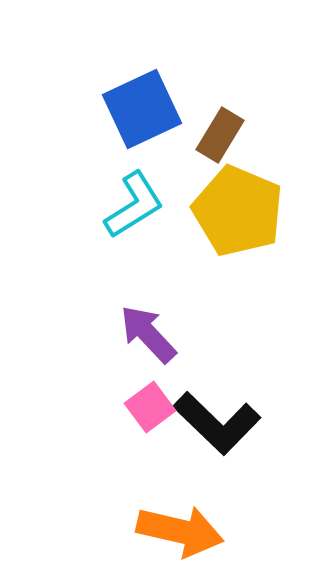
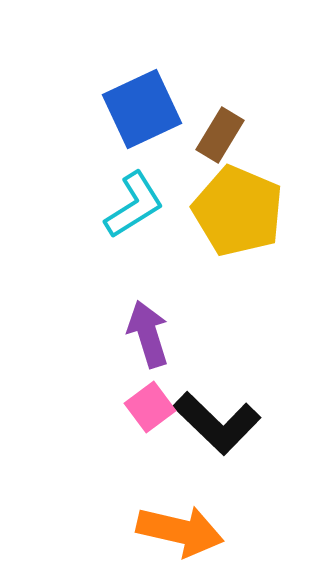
purple arrow: rotated 26 degrees clockwise
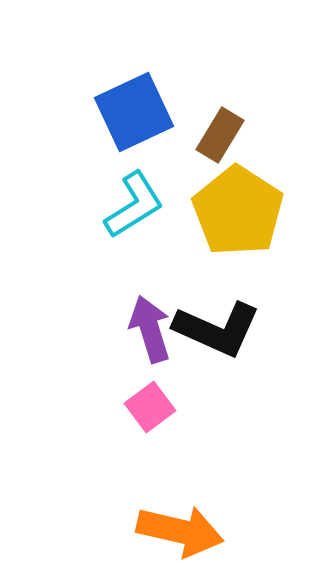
blue square: moved 8 px left, 3 px down
yellow pentagon: rotated 10 degrees clockwise
purple arrow: moved 2 px right, 5 px up
black L-shape: moved 94 px up; rotated 20 degrees counterclockwise
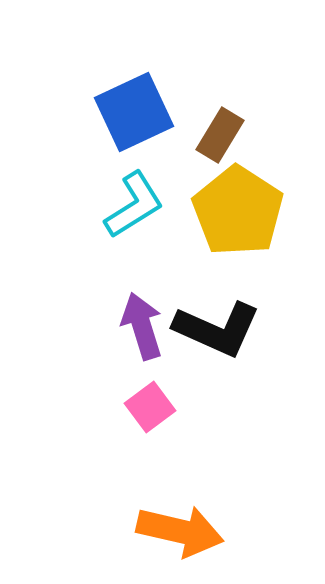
purple arrow: moved 8 px left, 3 px up
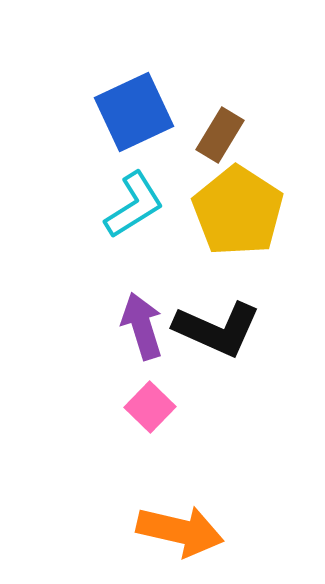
pink square: rotated 9 degrees counterclockwise
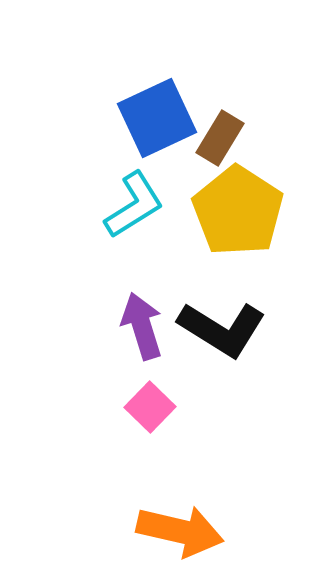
blue square: moved 23 px right, 6 px down
brown rectangle: moved 3 px down
black L-shape: moved 5 px right; rotated 8 degrees clockwise
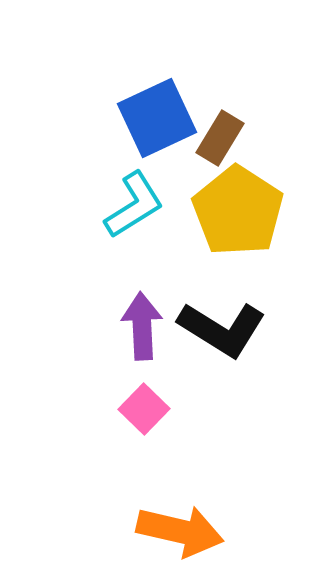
purple arrow: rotated 14 degrees clockwise
pink square: moved 6 px left, 2 px down
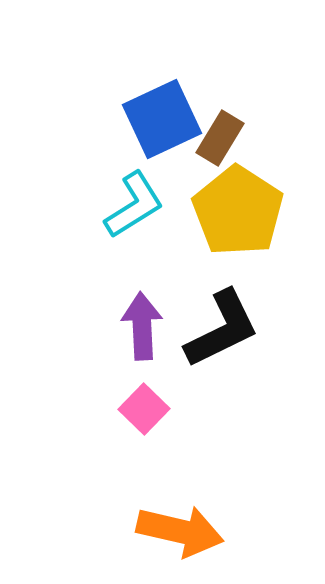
blue square: moved 5 px right, 1 px down
black L-shape: rotated 58 degrees counterclockwise
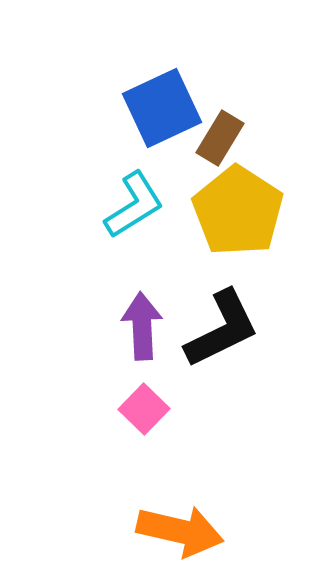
blue square: moved 11 px up
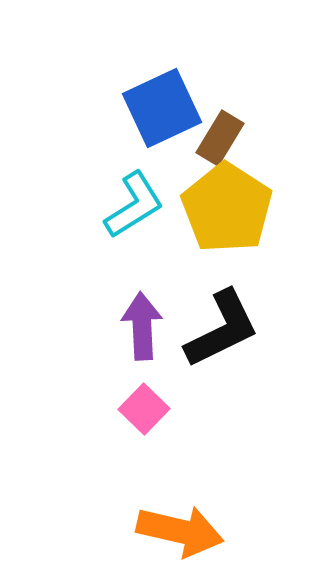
yellow pentagon: moved 11 px left, 3 px up
